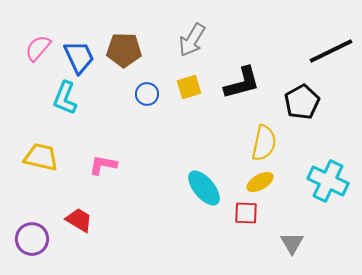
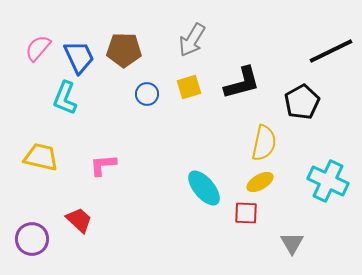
pink L-shape: rotated 16 degrees counterclockwise
red trapezoid: rotated 12 degrees clockwise
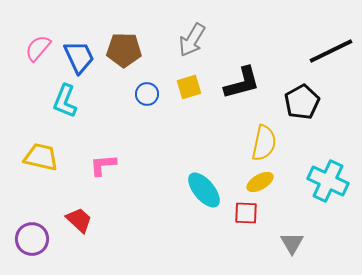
cyan L-shape: moved 3 px down
cyan ellipse: moved 2 px down
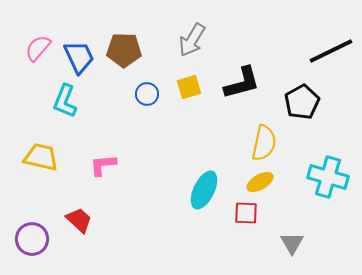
cyan cross: moved 4 px up; rotated 9 degrees counterclockwise
cyan ellipse: rotated 66 degrees clockwise
